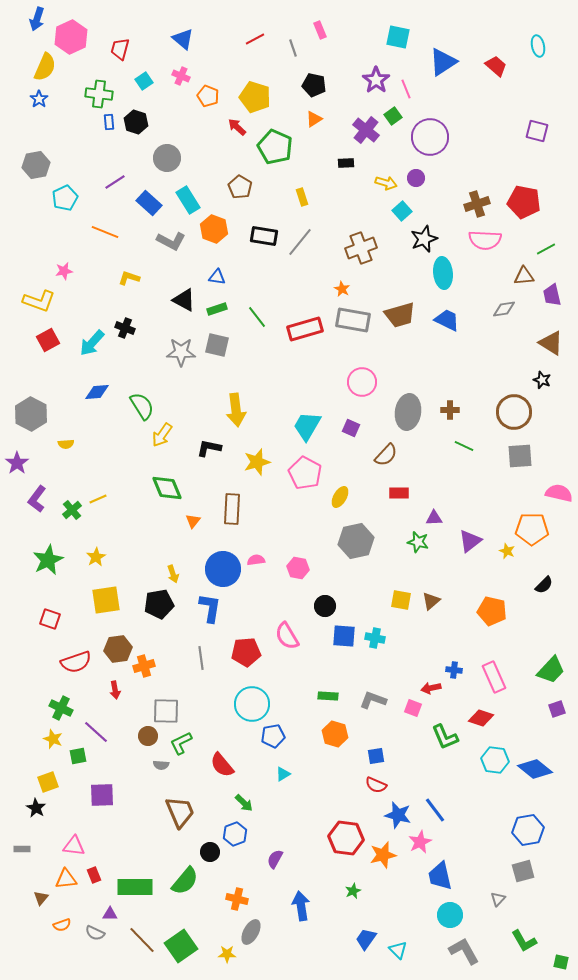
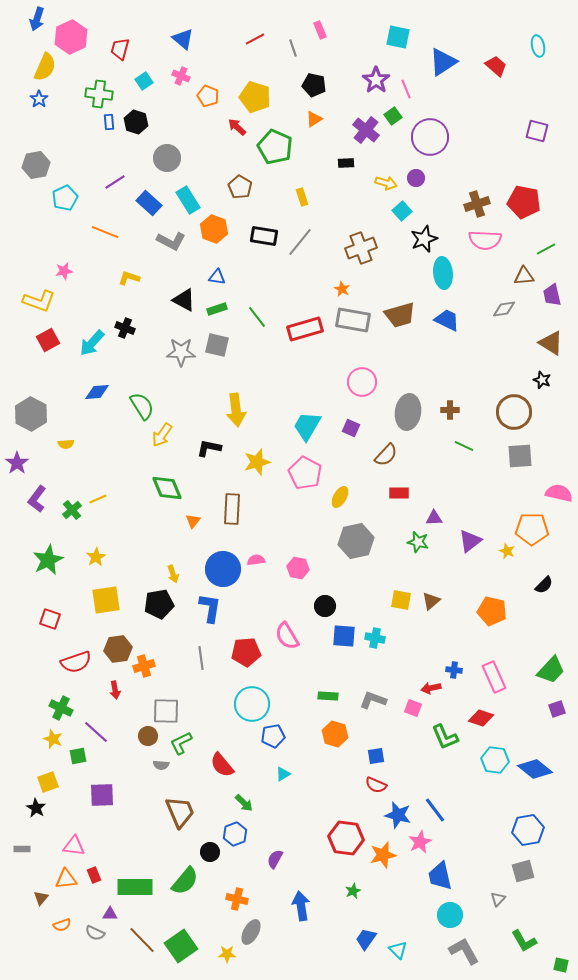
green square at (561, 962): moved 3 px down
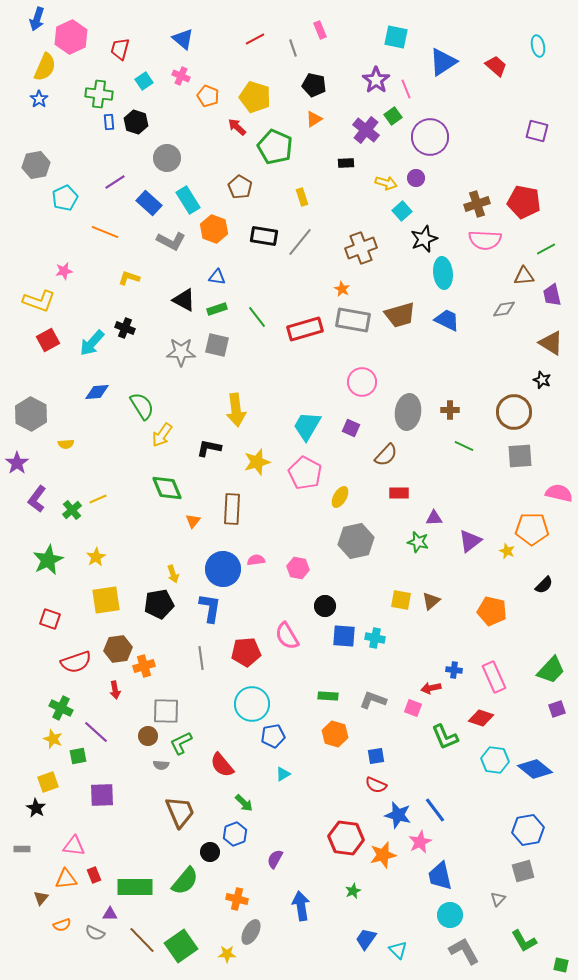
cyan square at (398, 37): moved 2 px left
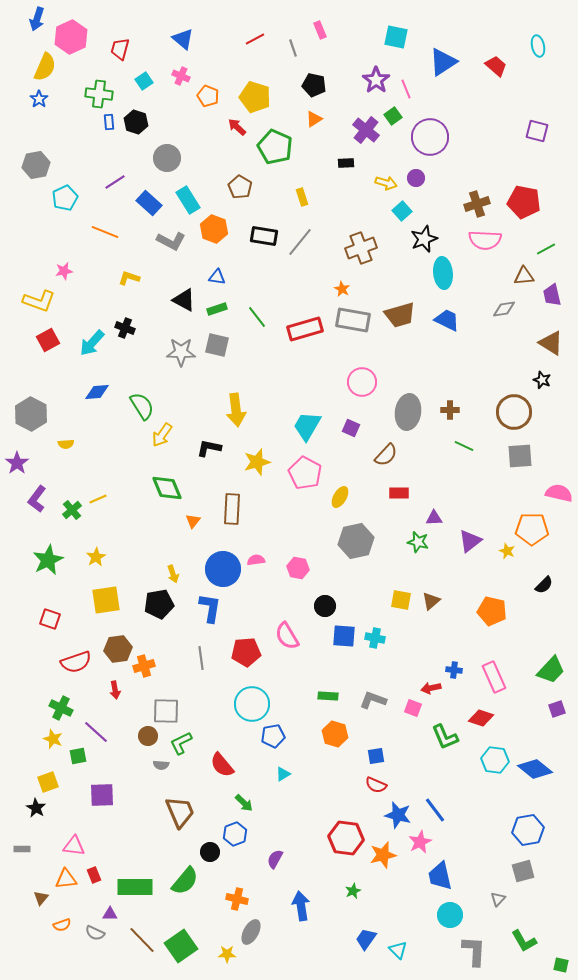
gray L-shape at (464, 951): moved 10 px right; rotated 32 degrees clockwise
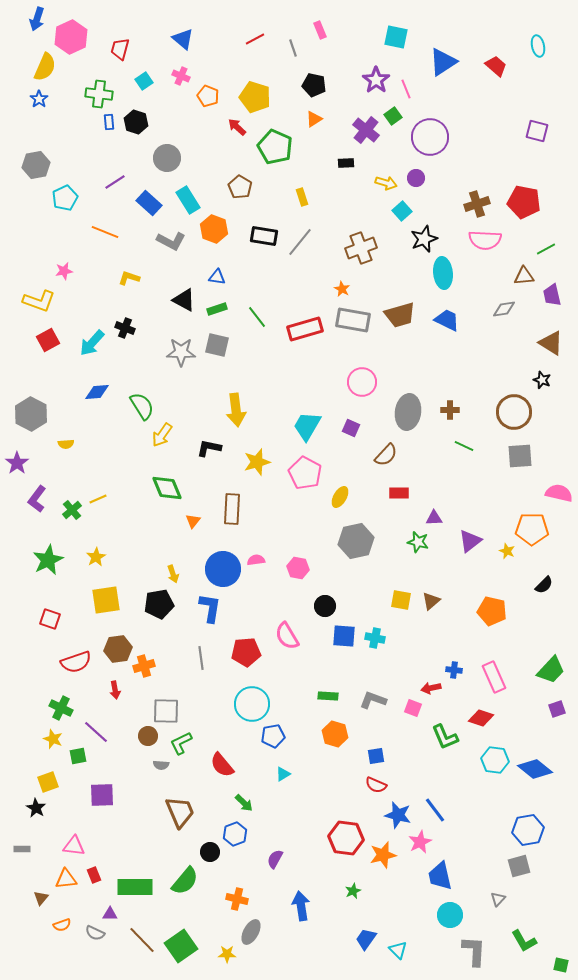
gray square at (523, 871): moved 4 px left, 5 px up
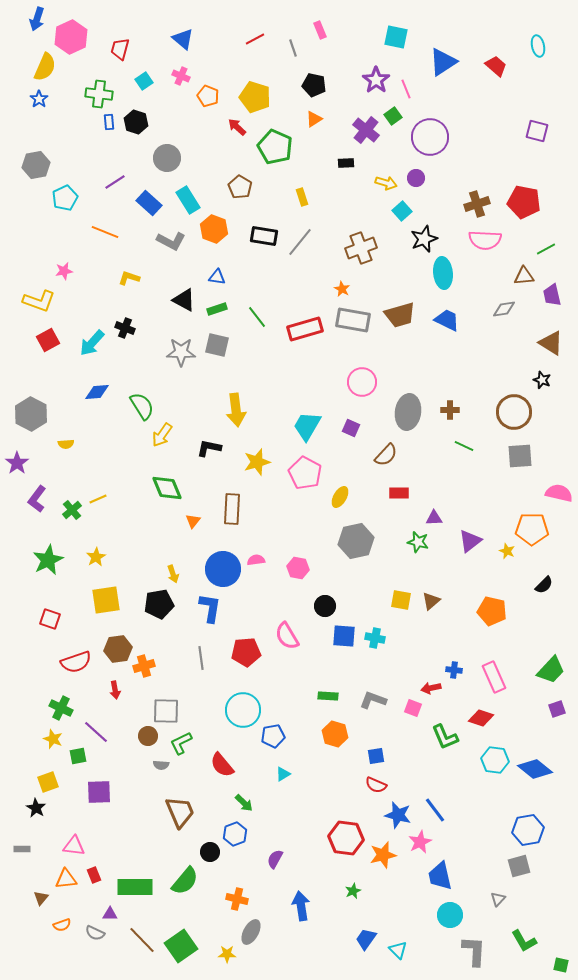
cyan circle at (252, 704): moved 9 px left, 6 px down
purple square at (102, 795): moved 3 px left, 3 px up
